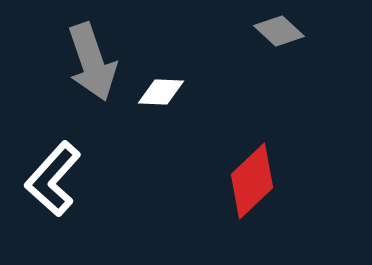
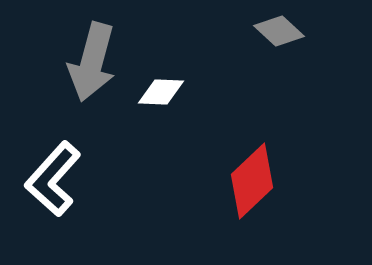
gray arrow: rotated 34 degrees clockwise
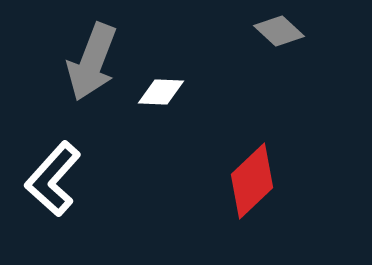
gray arrow: rotated 6 degrees clockwise
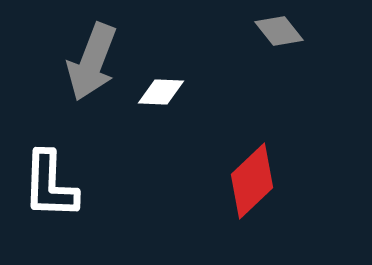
gray diamond: rotated 9 degrees clockwise
white L-shape: moved 3 px left, 6 px down; rotated 40 degrees counterclockwise
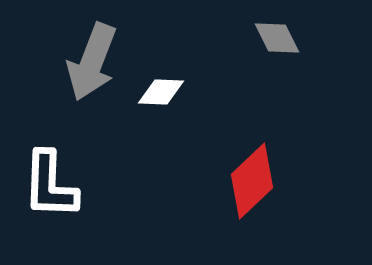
gray diamond: moved 2 px left, 7 px down; rotated 12 degrees clockwise
